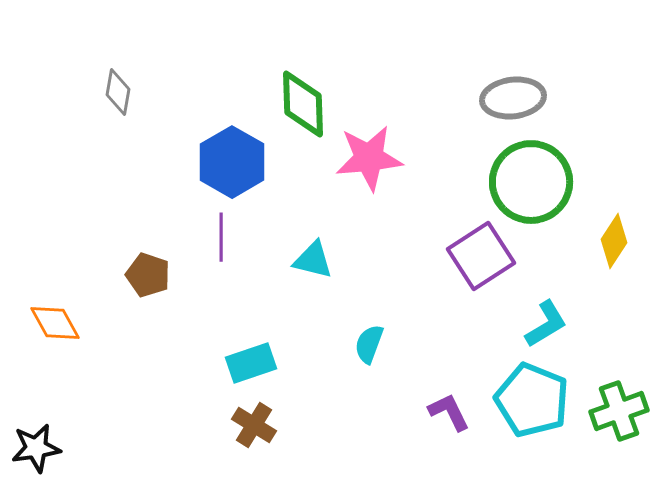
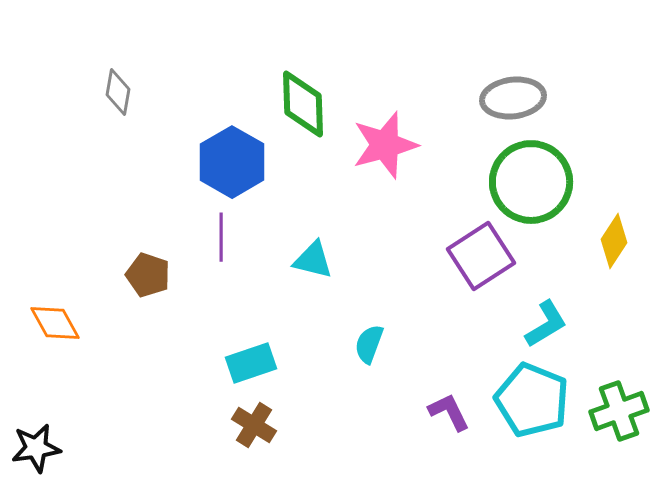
pink star: moved 16 px right, 13 px up; rotated 10 degrees counterclockwise
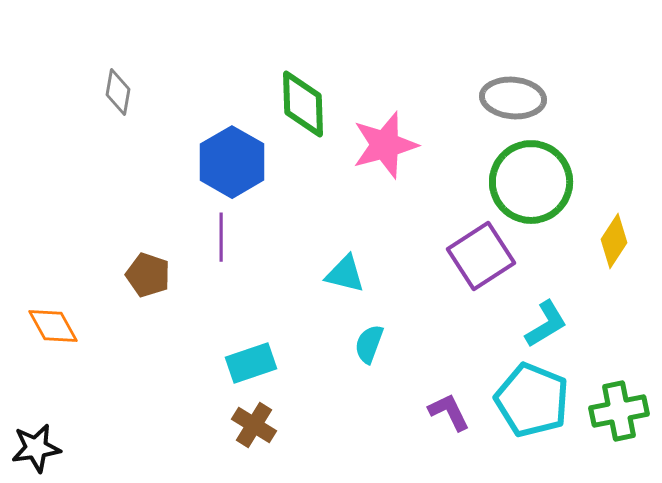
gray ellipse: rotated 12 degrees clockwise
cyan triangle: moved 32 px right, 14 px down
orange diamond: moved 2 px left, 3 px down
green cross: rotated 8 degrees clockwise
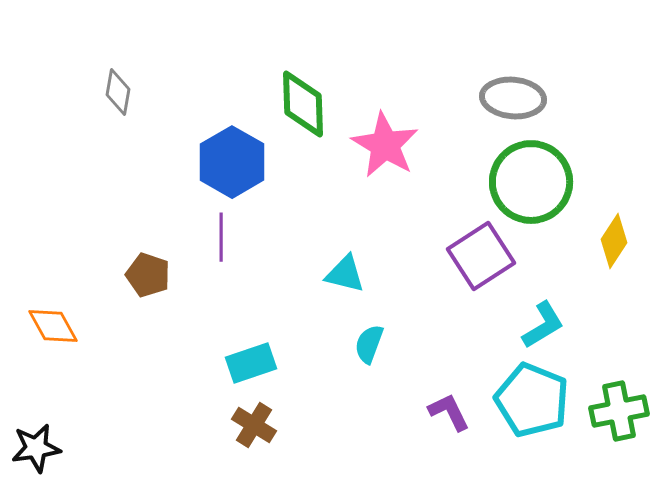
pink star: rotated 26 degrees counterclockwise
cyan L-shape: moved 3 px left, 1 px down
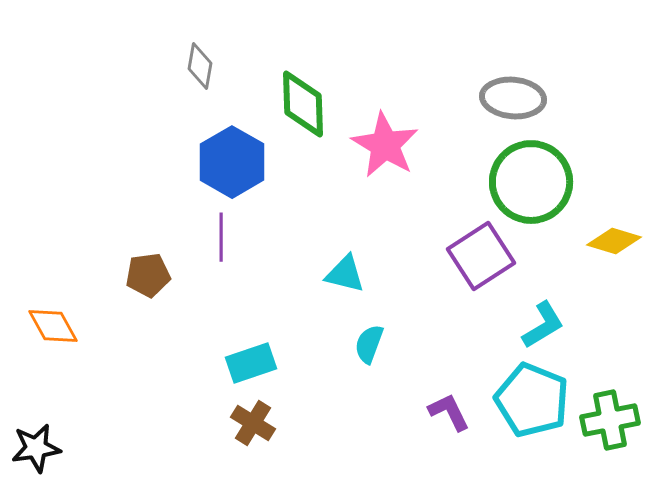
gray diamond: moved 82 px right, 26 px up
yellow diamond: rotated 74 degrees clockwise
brown pentagon: rotated 27 degrees counterclockwise
green cross: moved 9 px left, 9 px down
brown cross: moved 1 px left, 2 px up
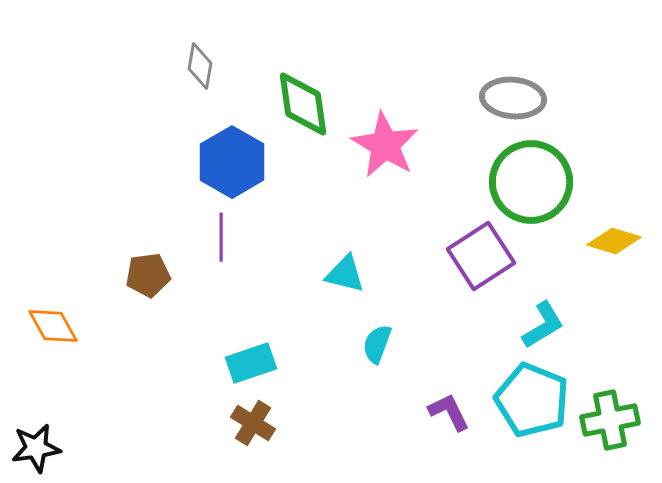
green diamond: rotated 6 degrees counterclockwise
cyan semicircle: moved 8 px right
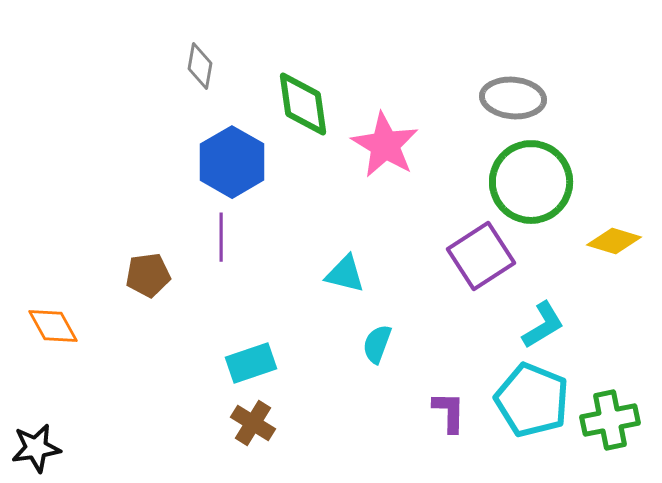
purple L-shape: rotated 27 degrees clockwise
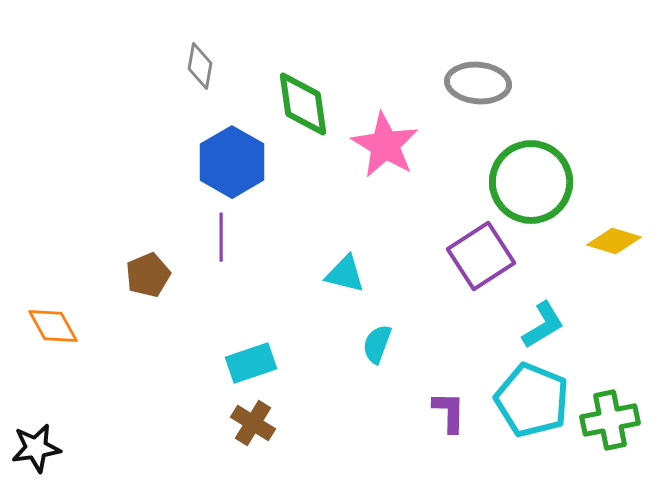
gray ellipse: moved 35 px left, 15 px up
brown pentagon: rotated 15 degrees counterclockwise
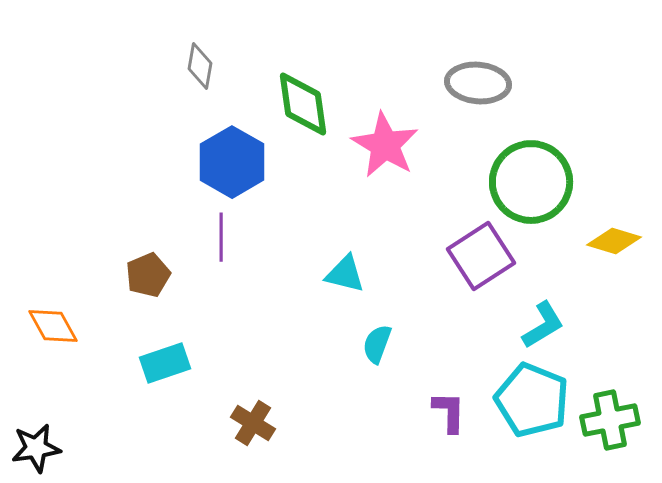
cyan rectangle: moved 86 px left
